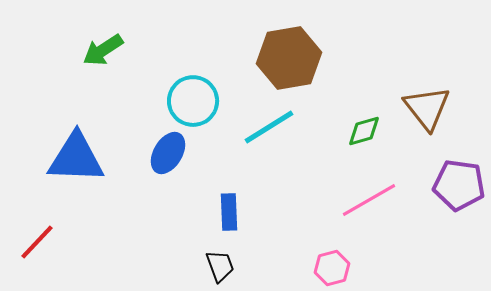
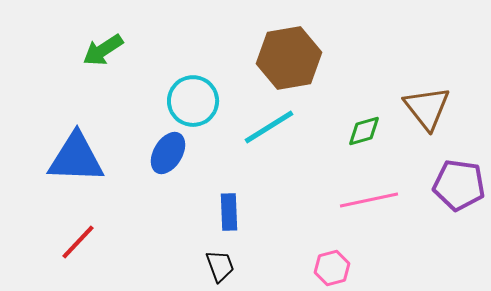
pink line: rotated 18 degrees clockwise
red line: moved 41 px right
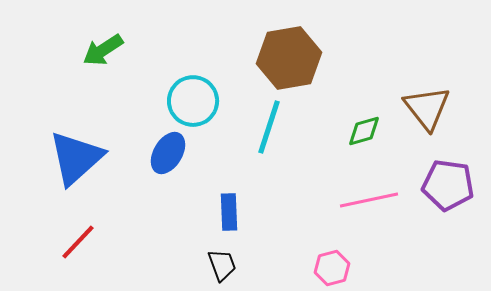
cyan line: rotated 40 degrees counterclockwise
blue triangle: rotated 44 degrees counterclockwise
purple pentagon: moved 11 px left
black trapezoid: moved 2 px right, 1 px up
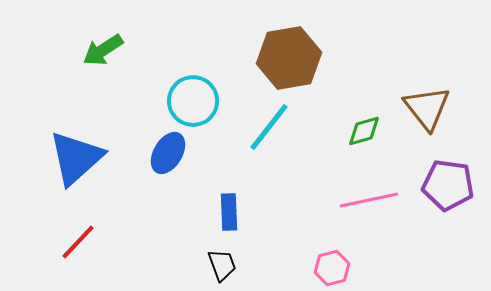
cyan line: rotated 20 degrees clockwise
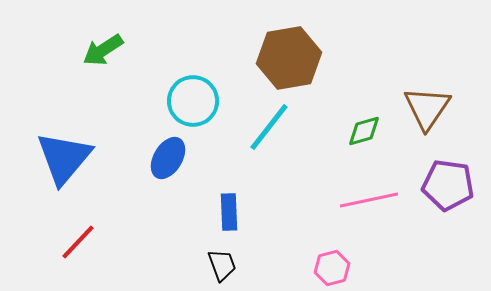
brown triangle: rotated 12 degrees clockwise
blue ellipse: moved 5 px down
blue triangle: moved 12 px left; rotated 8 degrees counterclockwise
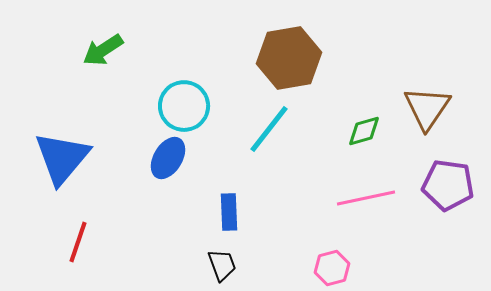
cyan circle: moved 9 px left, 5 px down
cyan line: moved 2 px down
blue triangle: moved 2 px left
pink line: moved 3 px left, 2 px up
red line: rotated 24 degrees counterclockwise
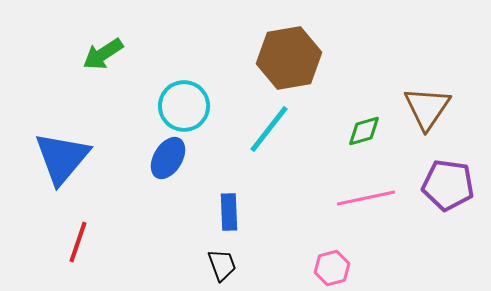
green arrow: moved 4 px down
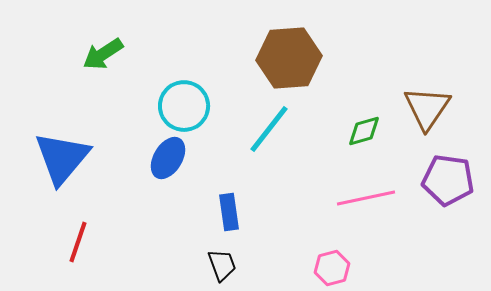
brown hexagon: rotated 6 degrees clockwise
purple pentagon: moved 5 px up
blue rectangle: rotated 6 degrees counterclockwise
